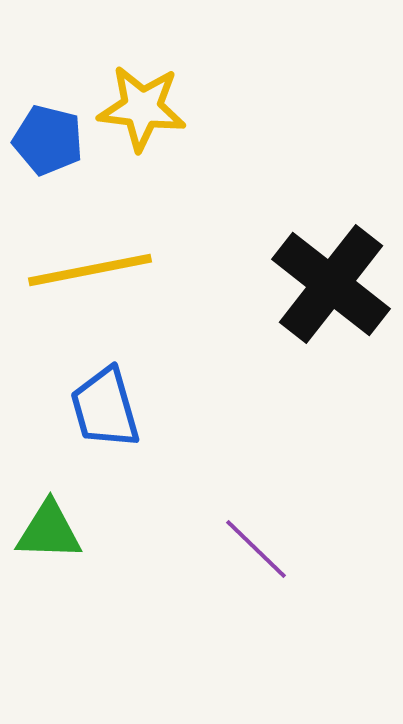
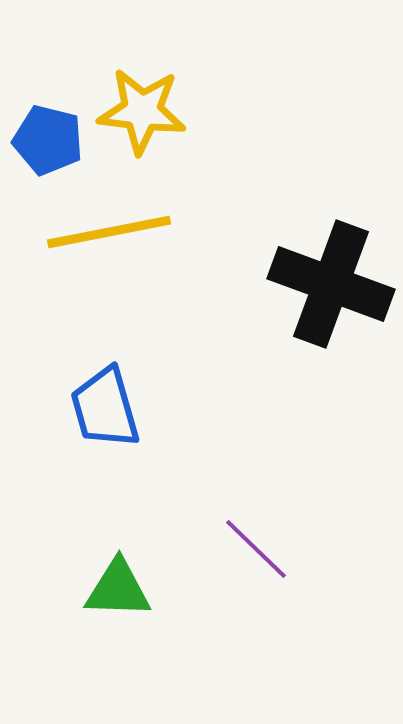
yellow star: moved 3 px down
yellow line: moved 19 px right, 38 px up
black cross: rotated 18 degrees counterclockwise
green triangle: moved 69 px right, 58 px down
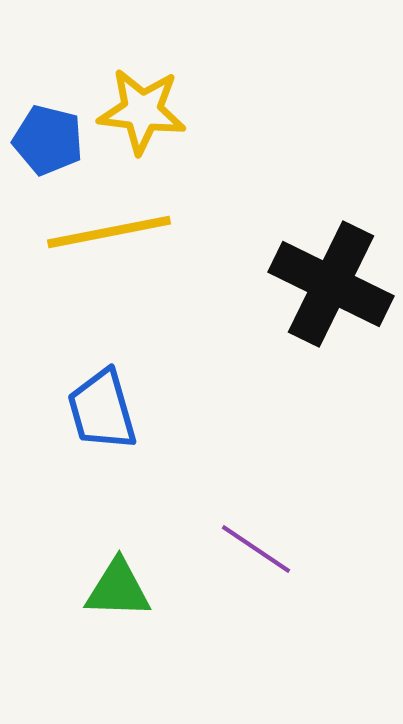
black cross: rotated 6 degrees clockwise
blue trapezoid: moved 3 px left, 2 px down
purple line: rotated 10 degrees counterclockwise
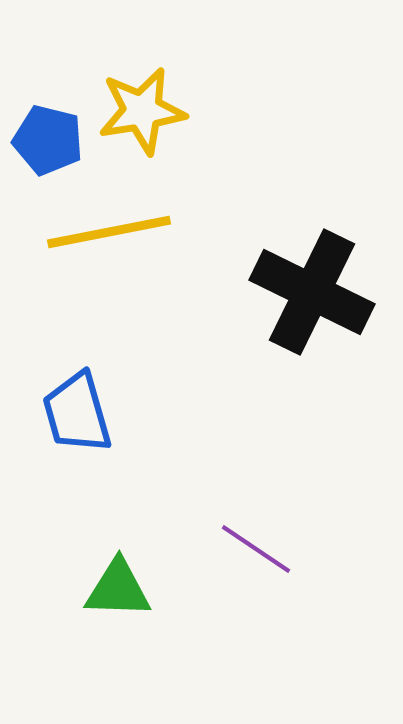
yellow star: rotated 16 degrees counterclockwise
black cross: moved 19 px left, 8 px down
blue trapezoid: moved 25 px left, 3 px down
